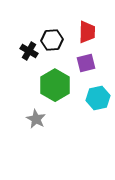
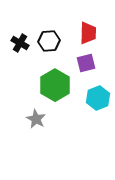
red trapezoid: moved 1 px right, 1 px down
black hexagon: moved 3 px left, 1 px down
black cross: moved 9 px left, 8 px up
cyan hexagon: rotated 10 degrees counterclockwise
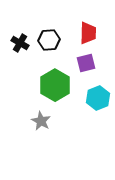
black hexagon: moved 1 px up
gray star: moved 5 px right, 2 px down
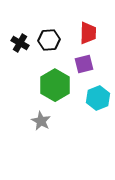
purple square: moved 2 px left, 1 px down
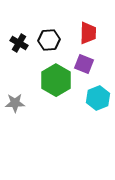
black cross: moved 1 px left
purple square: rotated 36 degrees clockwise
green hexagon: moved 1 px right, 5 px up
gray star: moved 26 px left, 18 px up; rotated 30 degrees counterclockwise
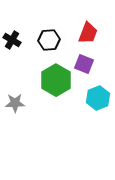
red trapezoid: rotated 20 degrees clockwise
black cross: moved 7 px left, 3 px up
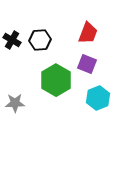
black hexagon: moved 9 px left
purple square: moved 3 px right
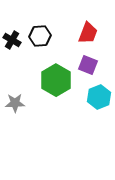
black hexagon: moved 4 px up
purple square: moved 1 px right, 1 px down
cyan hexagon: moved 1 px right, 1 px up
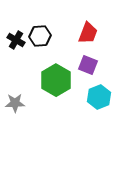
black cross: moved 4 px right
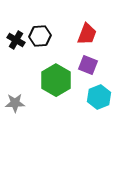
red trapezoid: moved 1 px left, 1 px down
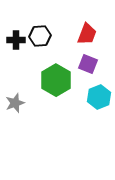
black cross: rotated 30 degrees counterclockwise
purple square: moved 1 px up
gray star: rotated 18 degrees counterclockwise
